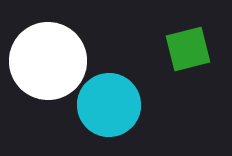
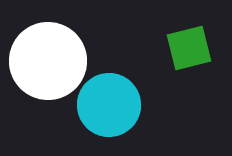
green square: moved 1 px right, 1 px up
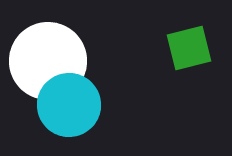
cyan circle: moved 40 px left
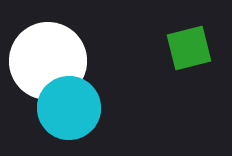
cyan circle: moved 3 px down
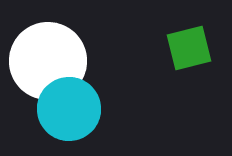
cyan circle: moved 1 px down
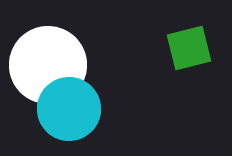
white circle: moved 4 px down
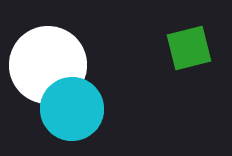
cyan circle: moved 3 px right
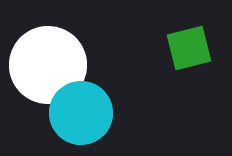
cyan circle: moved 9 px right, 4 px down
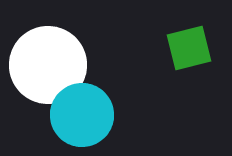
cyan circle: moved 1 px right, 2 px down
